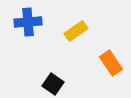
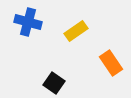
blue cross: rotated 20 degrees clockwise
black square: moved 1 px right, 1 px up
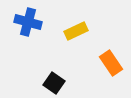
yellow rectangle: rotated 10 degrees clockwise
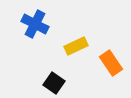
blue cross: moved 7 px right, 2 px down; rotated 12 degrees clockwise
yellow rectangle: moved 15 px down
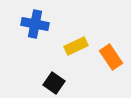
blue cross: rotated 16 degrees counterclockwise
orange rectangle: moved 6 px up
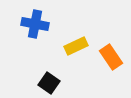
black square: moved 5 px left
